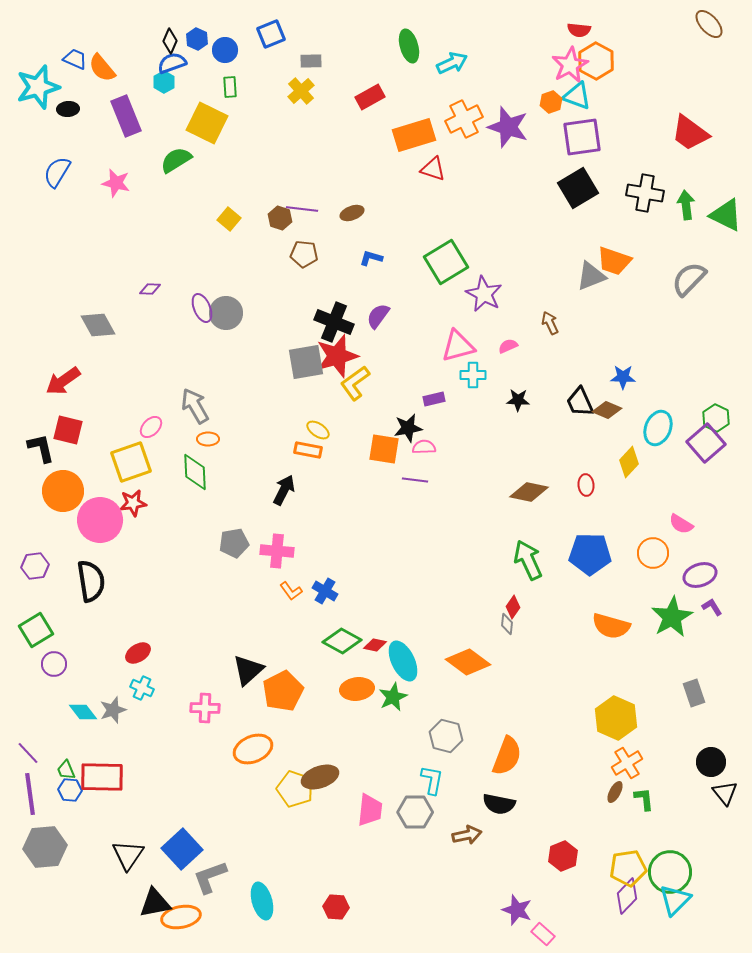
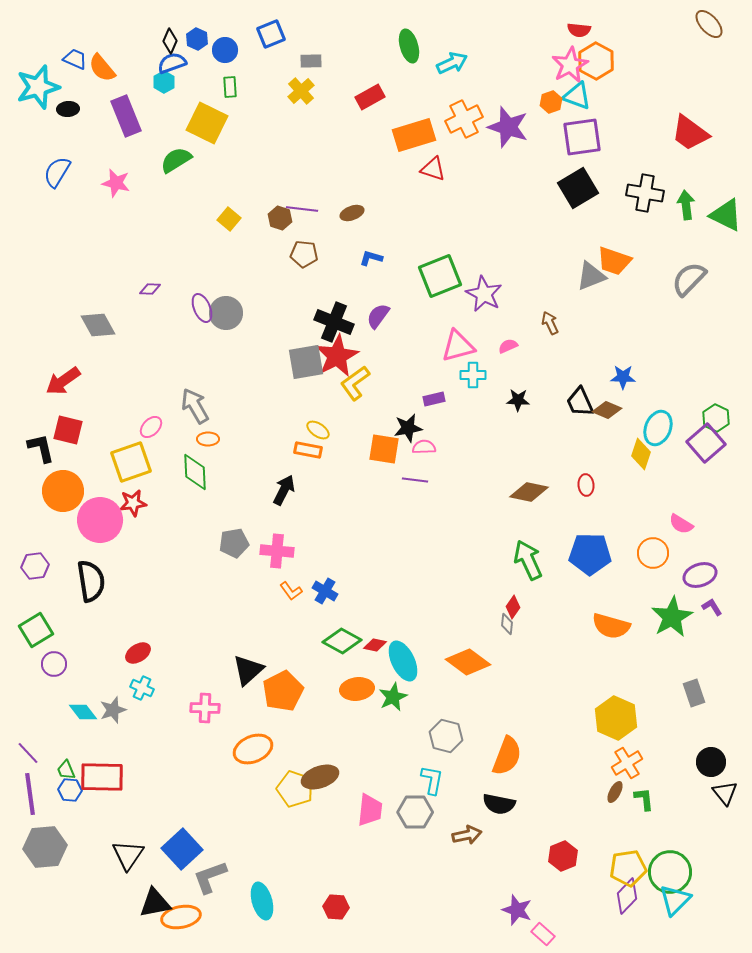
green square at (446, 262): moved 6 px left, 14 px down; rotated 9 degrees clockwise
red star at (337, 356): rotated 12 degrees counterclockwise
yellow diamond at (629, 462): moved 12 px right, 8 px up; rotated 24 degrees counterclockwise
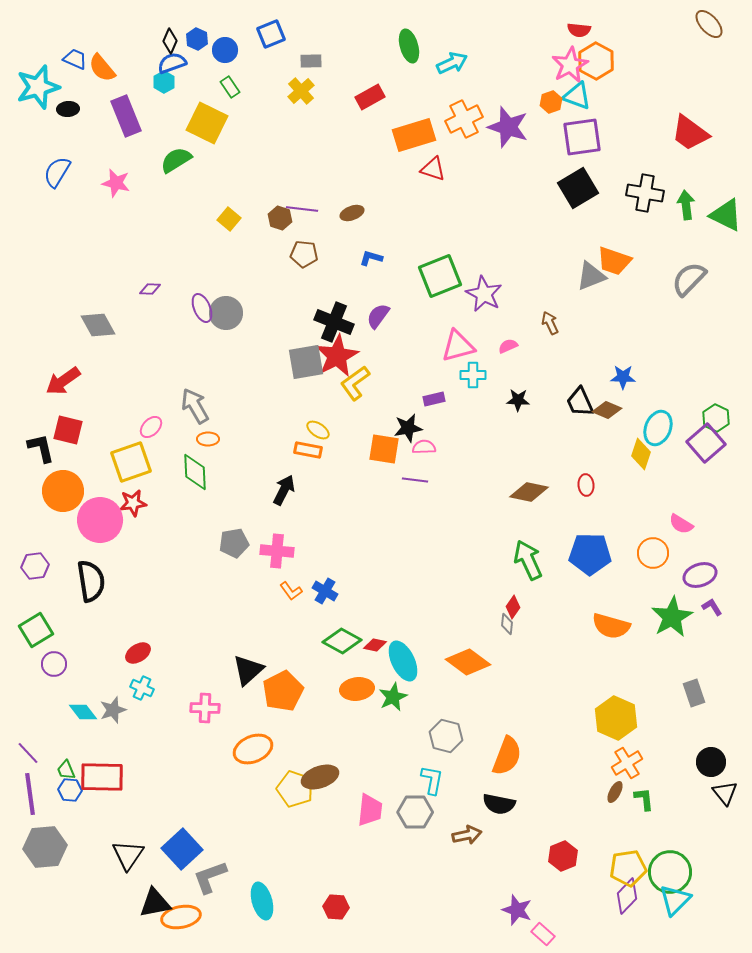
green rectangle at (230, 87): rotated 30 degrees counterclockwise
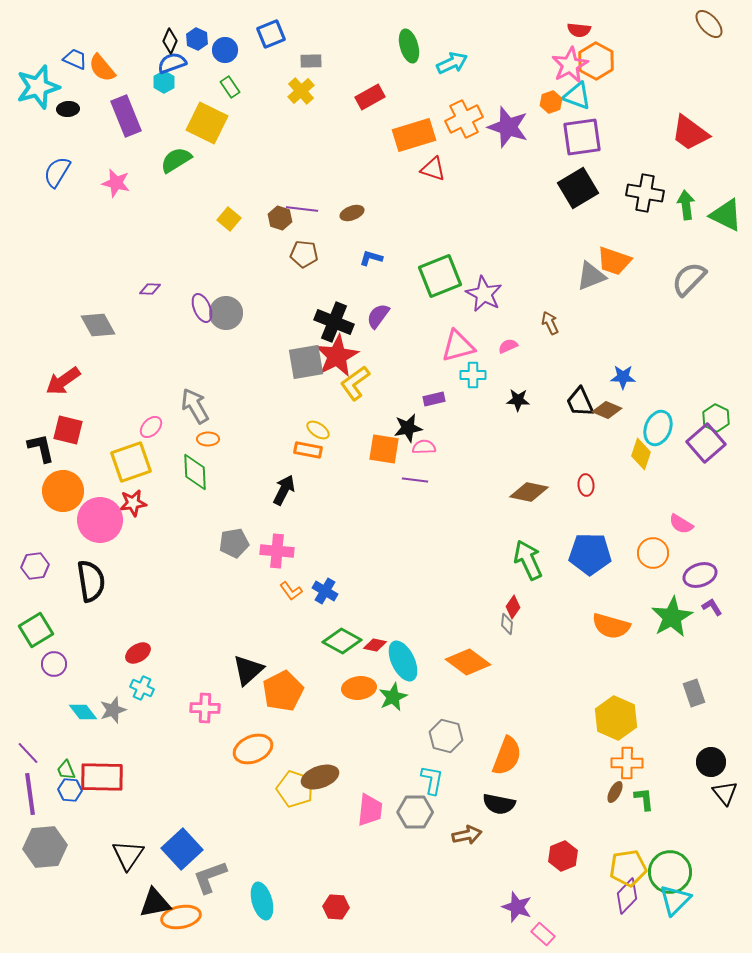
orange ellipse at (357, 689): moved 2 px right, 1 px up
orange cross at (627, 763): rotated 32 degrees clockwise
purple star at (517, 910): moved 3 px up
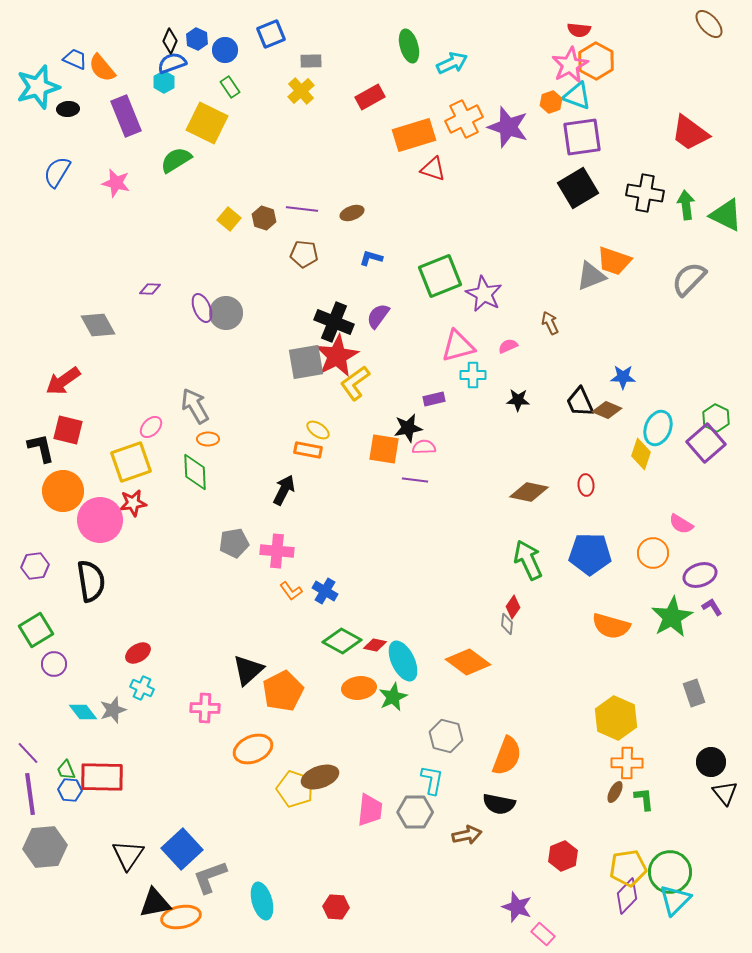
brown hexagon at (280, 218): moved 16 px left
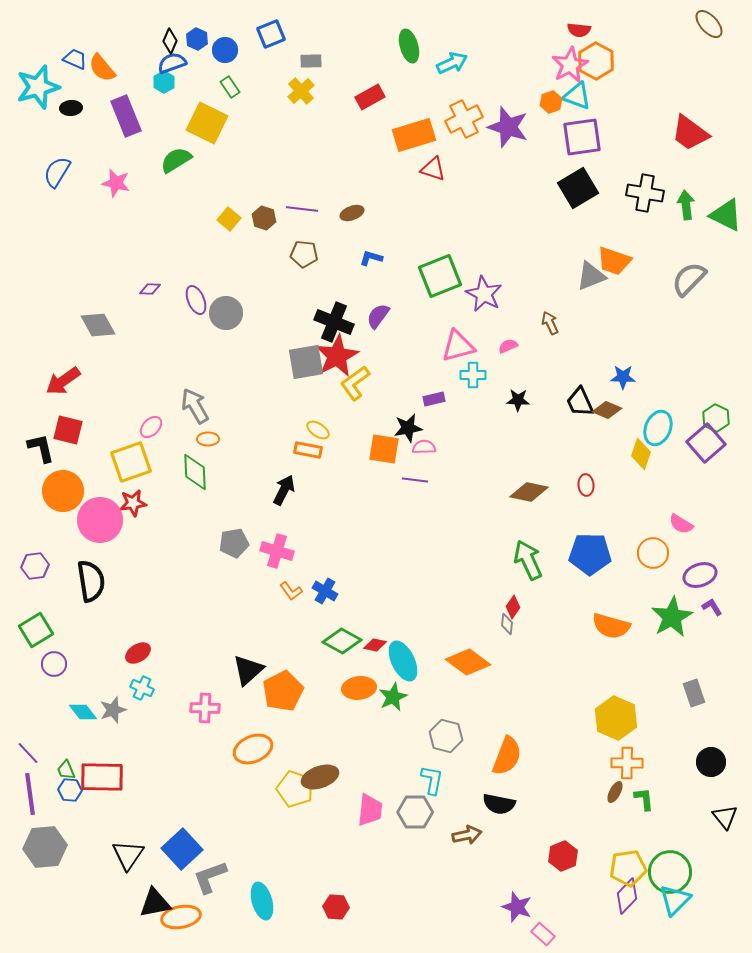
black ellipse at (68, 109): moved 3 px right, 1 px up
purple ellipse at (202, 308): moved 6 px left, 8 px up
pink cross at (277, 551): rotated 12 degrees clockwise
black triangle at (725, 793): moved 24 px down
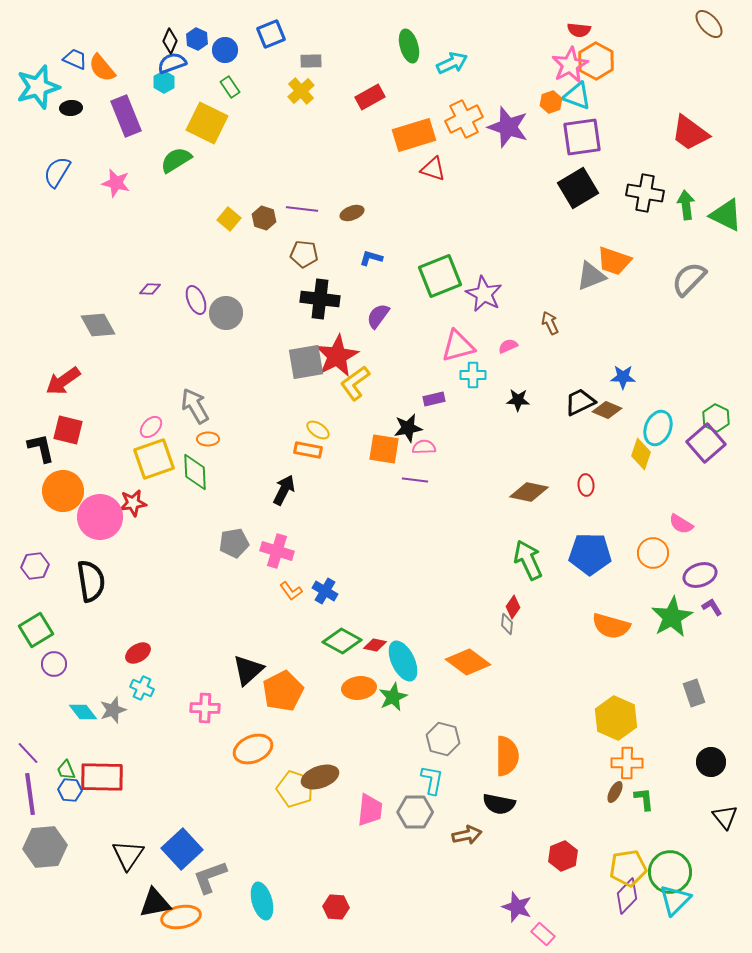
black cross at (334, 322): moved 14 px left, 23 px up; rotated 15 degrees counterclockwise
black trapezoid at (580, 402): rotated 88 degrees clockwise
yellow square at (131, 462): moved 23 px right, 3 px up
pink circle at (100, 520): moved 3 px up
gray hexagon at (446, 736): moved 3 px left, 3 px down
orange semicircle at (507, 756): rotated 21 degrees counterclockwise
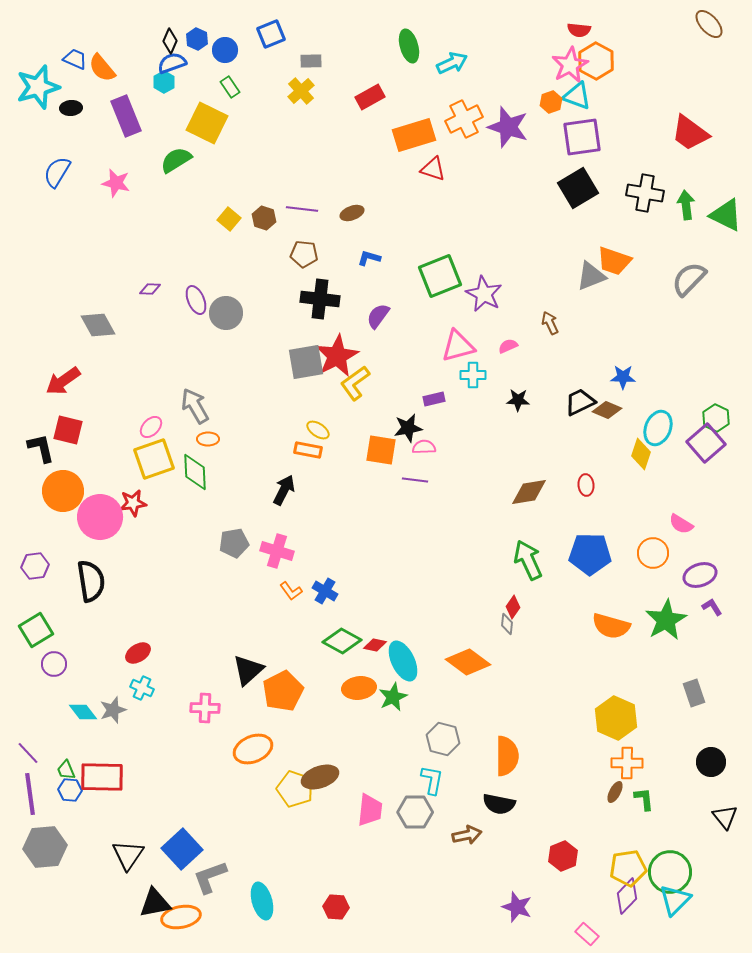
blue L-shape at (371, 258): moved 2 px left
orange square at (384, 449): moved 3 px left, 1 px down
brown diamond at (529, 492): rotated 21 degrees counterclockwise
green star at (672, 617): moved 6 px left, 3 px down
pink rectangle at (543, 934): moved 44 px right
